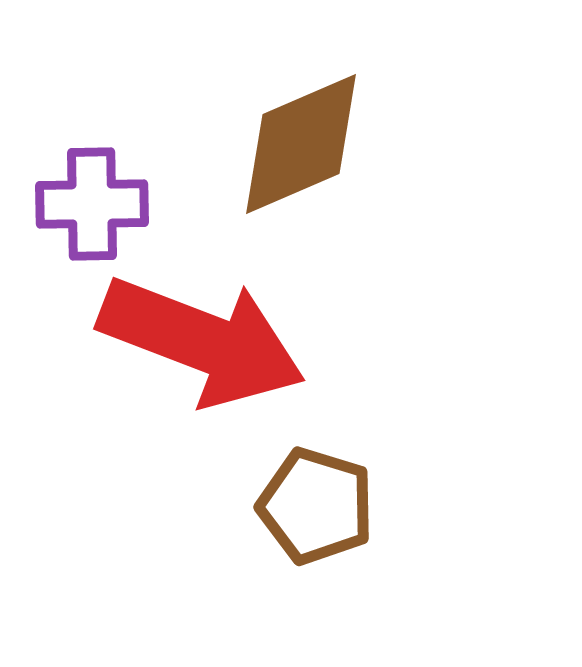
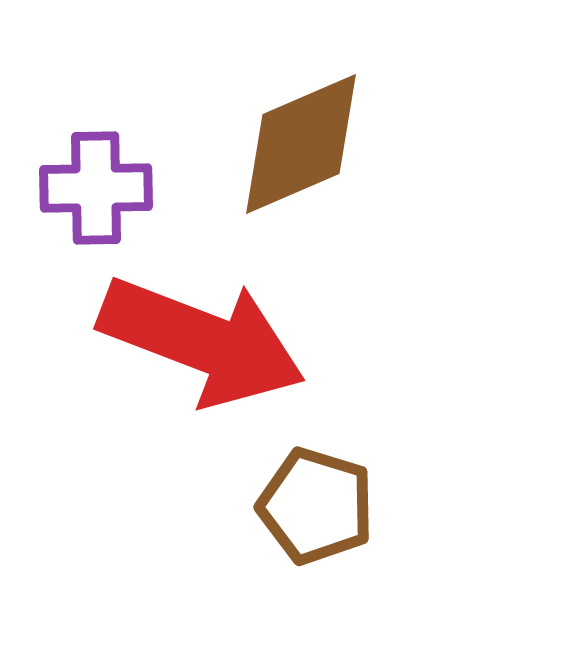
purple cross: moved 4 px right, 16 px up
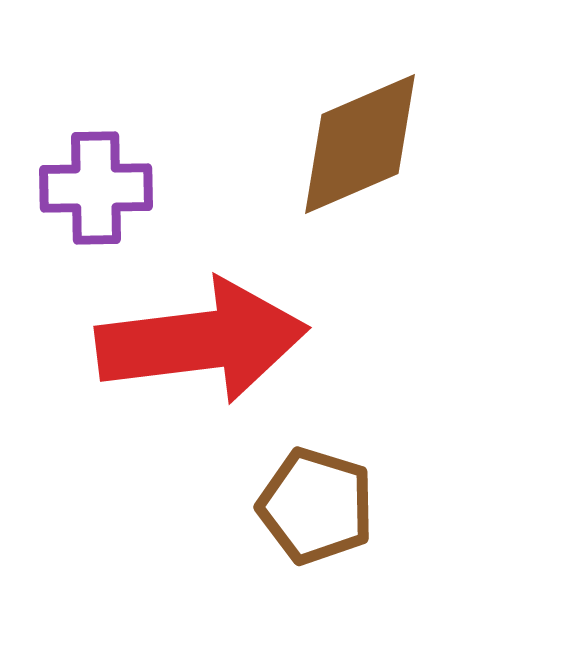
brown diamond: moved 59 px right
red arrow: rotated 28 degrees counterclockwise
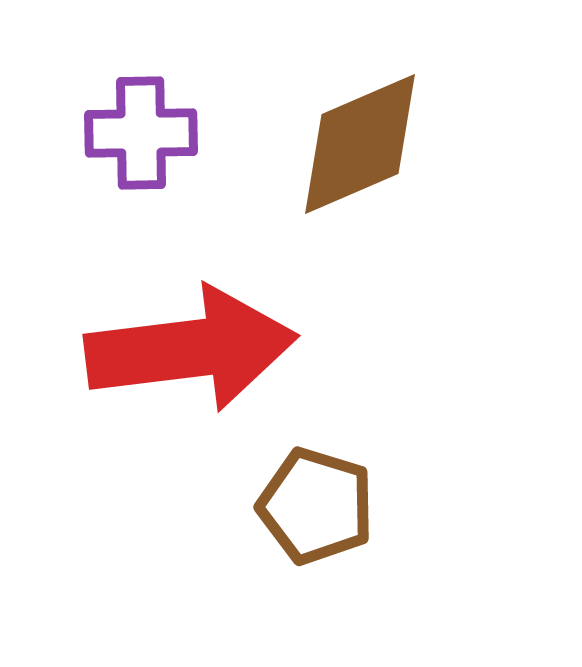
purple cross: moved 45 px right, 55 px up
red arrow: moved 11 px left, 8 px down
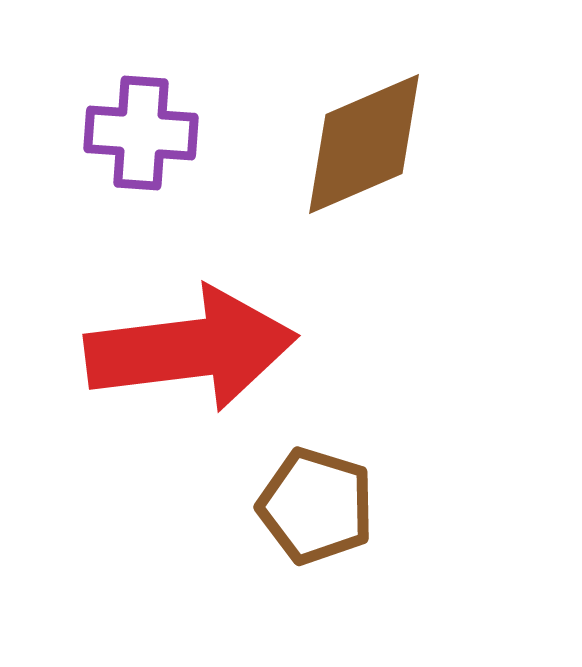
purple cross: rotated 5 degrees clockwise
brown diamond: moved 4 px right
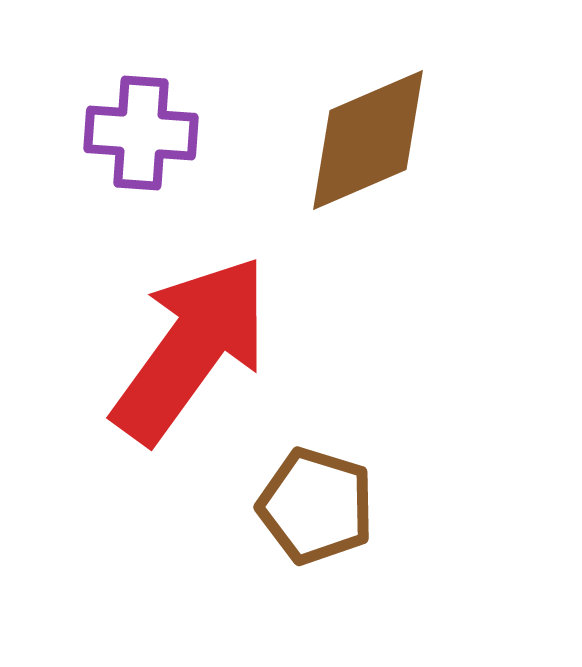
brown diamond: moved 4 px right, 4 px up
red arrow: rotated 47 degrees counterclockwise
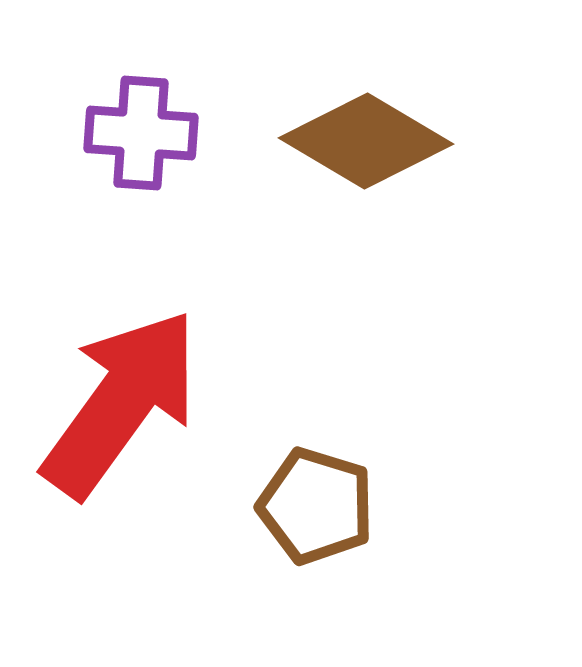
brown diamond: moved 2 px left, 1 px down; rotated 54 degrees clockwise
red arrow: moved 70 px left, 54 px down
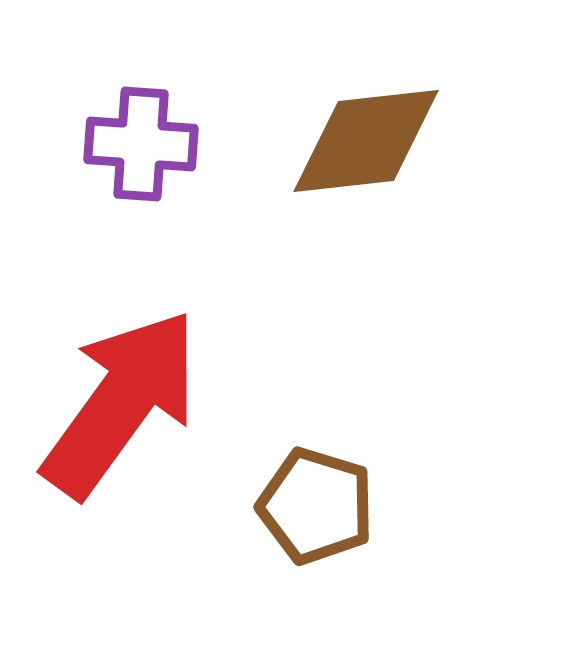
purple cross: moved 11 px down
brown diamond: rotated 37 degrees counterclockwise
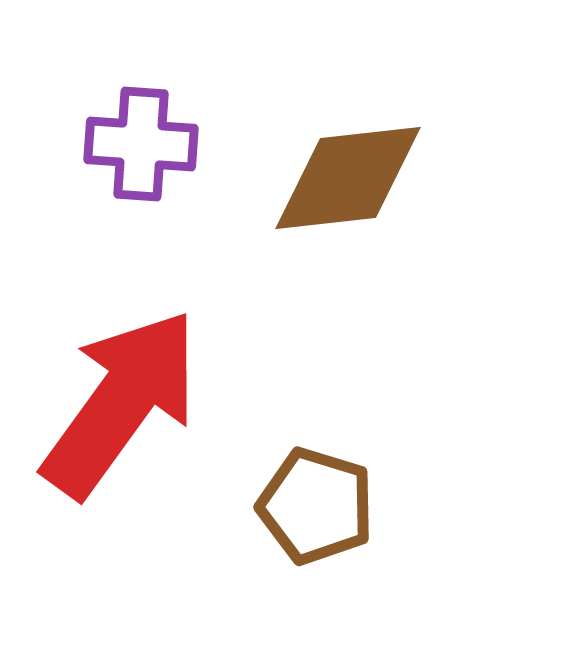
brown diamond: moved 18 px left, 37 px down
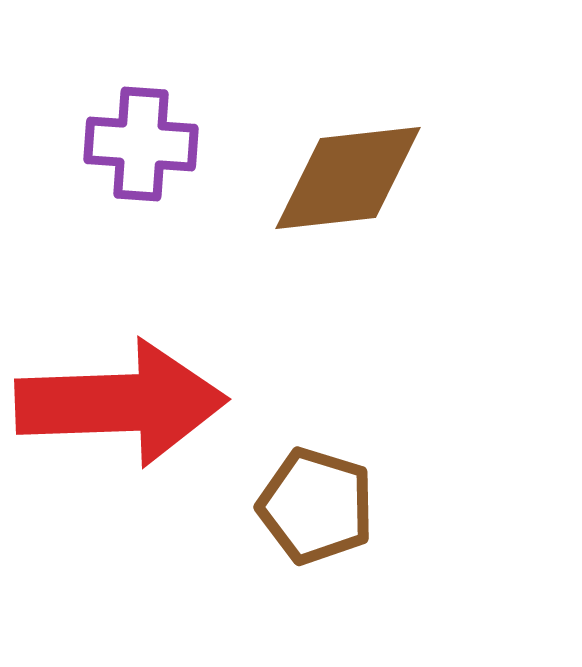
red arrow: rotated 52 degrees clockwise
